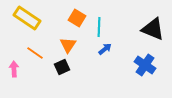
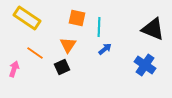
orange square: rotated 18 degrees counterclockwise
pink arrow: rotated 21 degrees clockwise
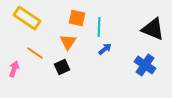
orange triangle: moved 3 px up
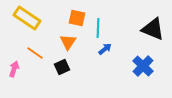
cyan line: moved 1 px left, 1 px down
blue cross: moved 2 px left, 1 px down; rotated 10 degrees clockwise
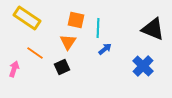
orange square: moved 1 px left, 2 px down
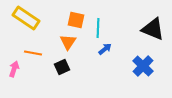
yellow rectangle: moved 1 px left
orange line: moved 2 px left; rotated 24 degrees counterclockwise
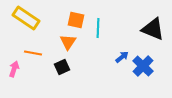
blue arrow: moved 17 px right, 8 px down
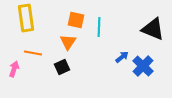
yellow rectangle: rotated 48 degrees clockwise
cyan line: moved 1 px right, 1 px up
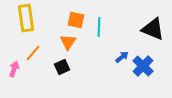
orange line: rotated 60 degrees counterclockwise
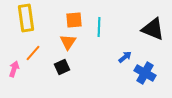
orange square: moved 2 px left; rotated 18 degrees counterclockwise
blue arrow: moved 3 px right
blue cross: moved 2 px right, 7 px down; rotated 15 degrees counterclockwise
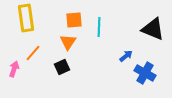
blue arrow: moved 1 px right, 1 px up
